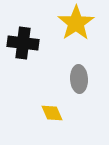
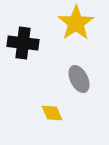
gray ellipse: rotated 24 degrees counterclockwise
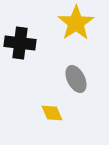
black cross: moved 3 px left
gray ellipse: moved 3 px left
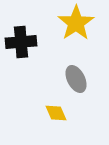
black cross: moved 1 px right, 1 px up; rotated 12 degrees counterclockwise
yellow diamond: moved 4 px right
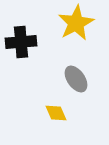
yellow star: rotated 6 degrees clockwise
gray ellipse: rotated 8 degrees counterclockwise
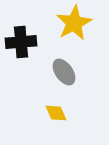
yellow star: moved 2 px left
gray ellipse: moved 12 px left, 7 px up
